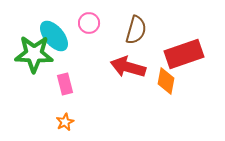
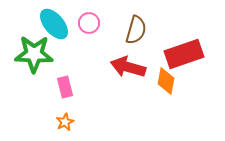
cyan ellipse: moved 12 px up
pink rectangle: moved 3 px down
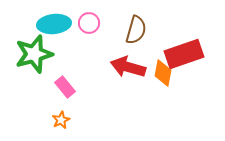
cyan ellipse: rotated 56 degrees counterclockwise
green star: rotated 18 degrees counterclockwise
orange diamond: moved 3 px left, 8 px up
pink rectangle: rotated 25 degrees counterclockwise
orange star: moved 4 px left, 2 px up
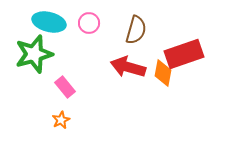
cyan ellipse: moved 5 px left, 2 px up; rotated 20 degrees clockwise
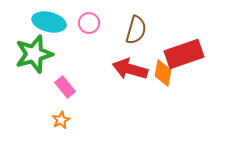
red arrow: moved 2 px right, 2 px down
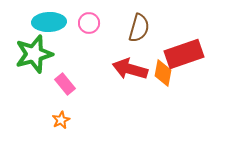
cyan ellipse: rotated 16 degrees counterclockwise
brown semicircle: moved 3 px right, 2 px up
pink rectangle: moved 3 px up
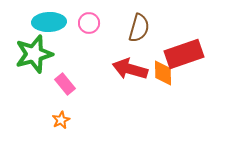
orange diamond: rotated 12 degrees counterclockwise
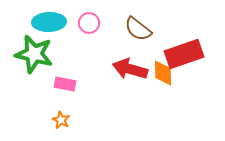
brown semicircle: moved 1 px left, 1 px down; rotated 112 degrees clockwise
green star: rotated 30 degrees clockwise
pink rectangle: rotated 40 degrees counterclockwise
orange star: rotated 18 degrees counterclockwise
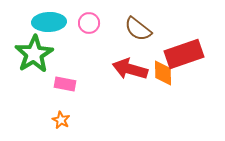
green star: rotated 27 degrees clockwise
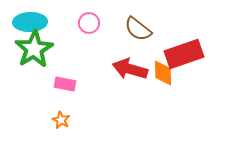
cyan ellipse: moved 19 px left
green star: moved 5 px up
